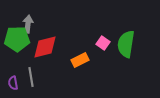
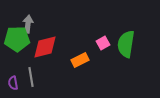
pink square: rotated 24 degrees clockwise
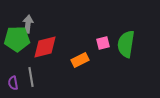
pink square: rotated 16 degrees clockwise
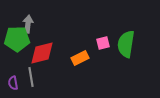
red diamond: moved 3 px left, 6 px down
orange rectangle: moved 2 px up
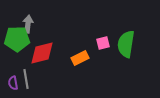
gray line: moved 5 px left, 2 px down
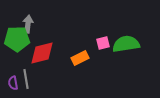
green semicircle: rotated 72 degrees clockwise
